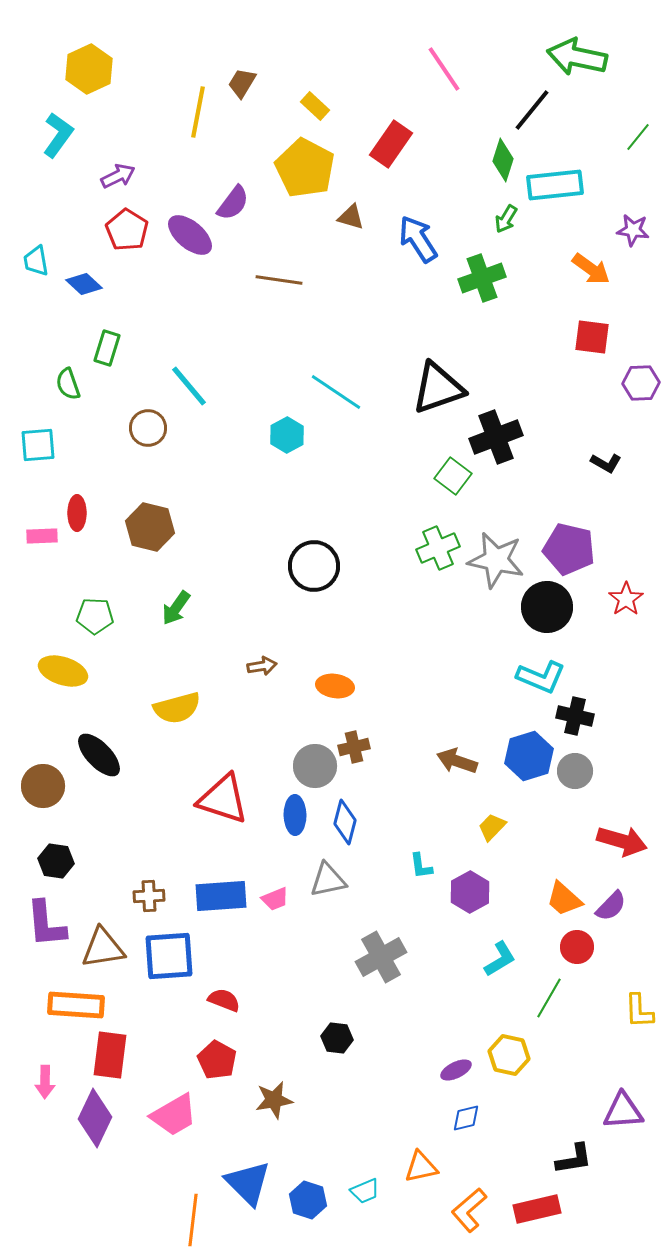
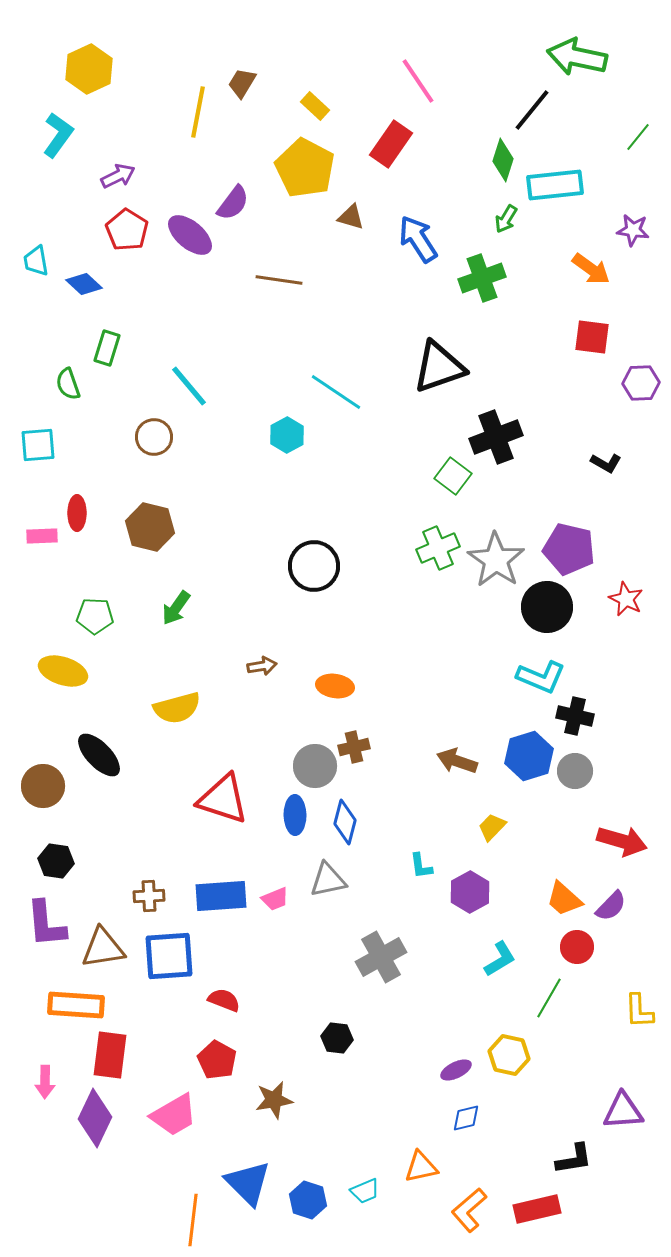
pink line at (444, 69): moved 26 px left, 12 px down
black triangle at (438, 388): moved 1 px right, 21 px up
brown circle at (148, 428): moved 6 px right, 9 px down
gray star at (496, 560): rotated 22 degrees clockwise
red star at (626, 599): rotated 12 degrees counterclockwise
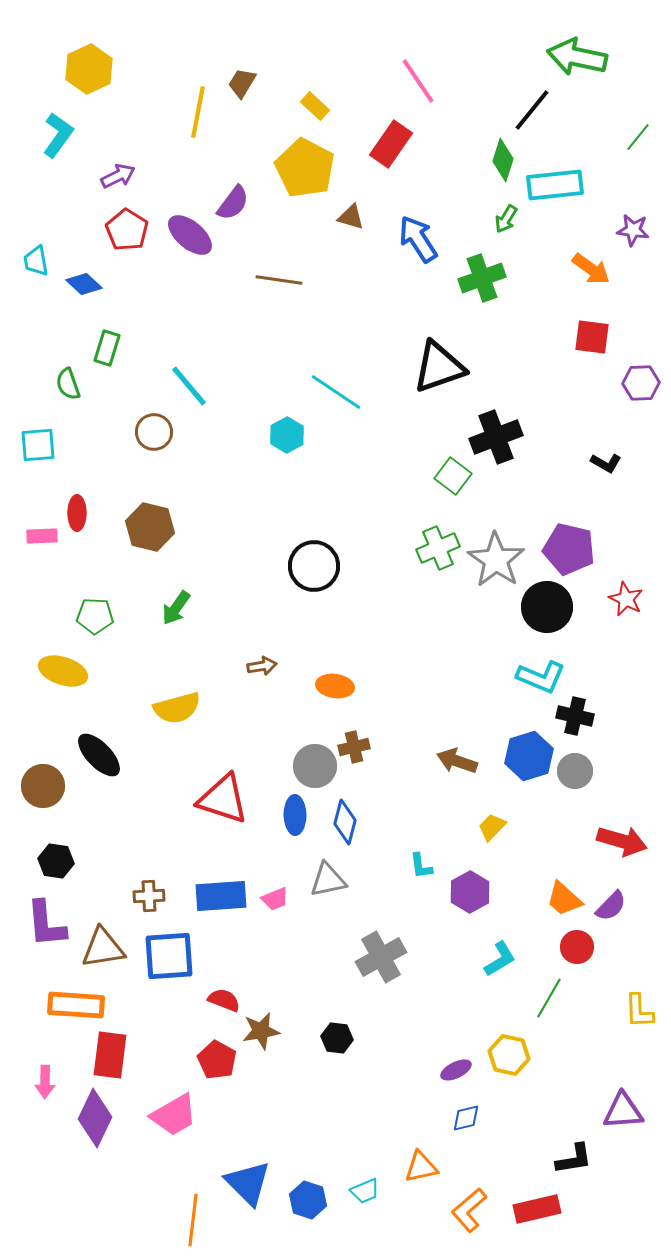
brown circle at (154, 437): moved 5 px up
brown star at (274, 1100): moved 13 px left, 69 px up
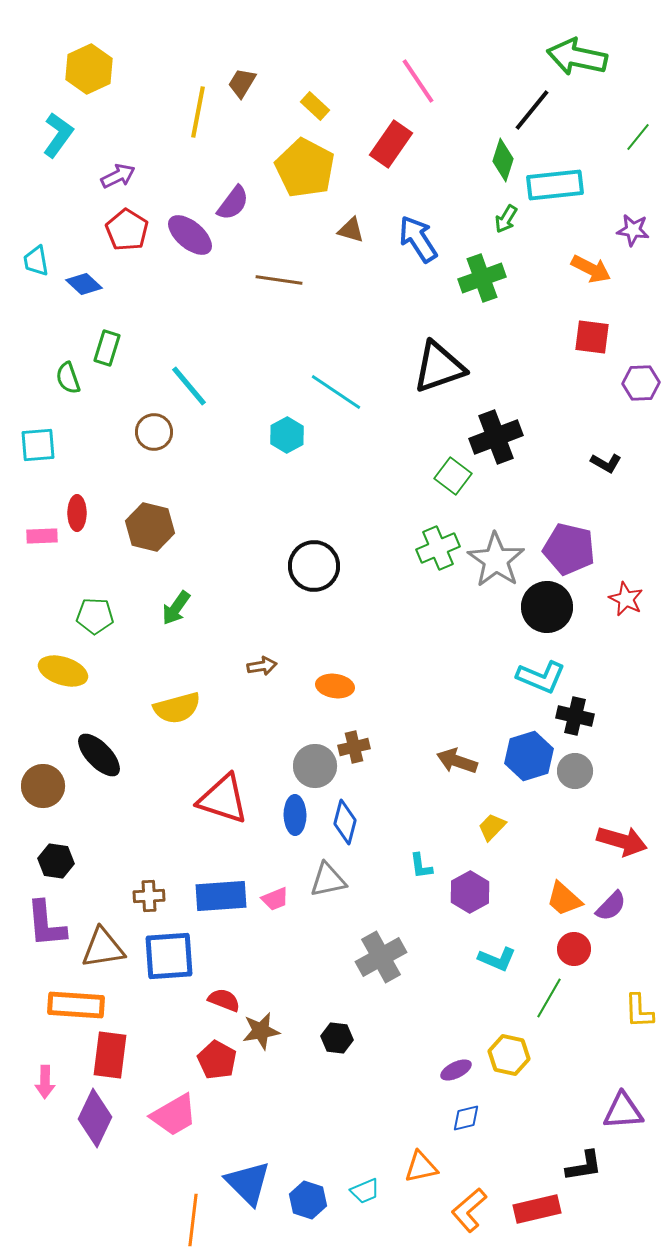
brown triangle at (351, 217): moved 13 px down
orange arrow at (591, 269): rotated 9 degrees counterclockwise
green semicircle at (68, 384): moved 6 px up
red circle at (577, 947): moved 3 px left, 2 px down
cyan L-shape at (500, 959): moved 3 px left; rotated 54 degrees clockwise
black L-shape at (574, 1159): moved 10 px right, 7 px down
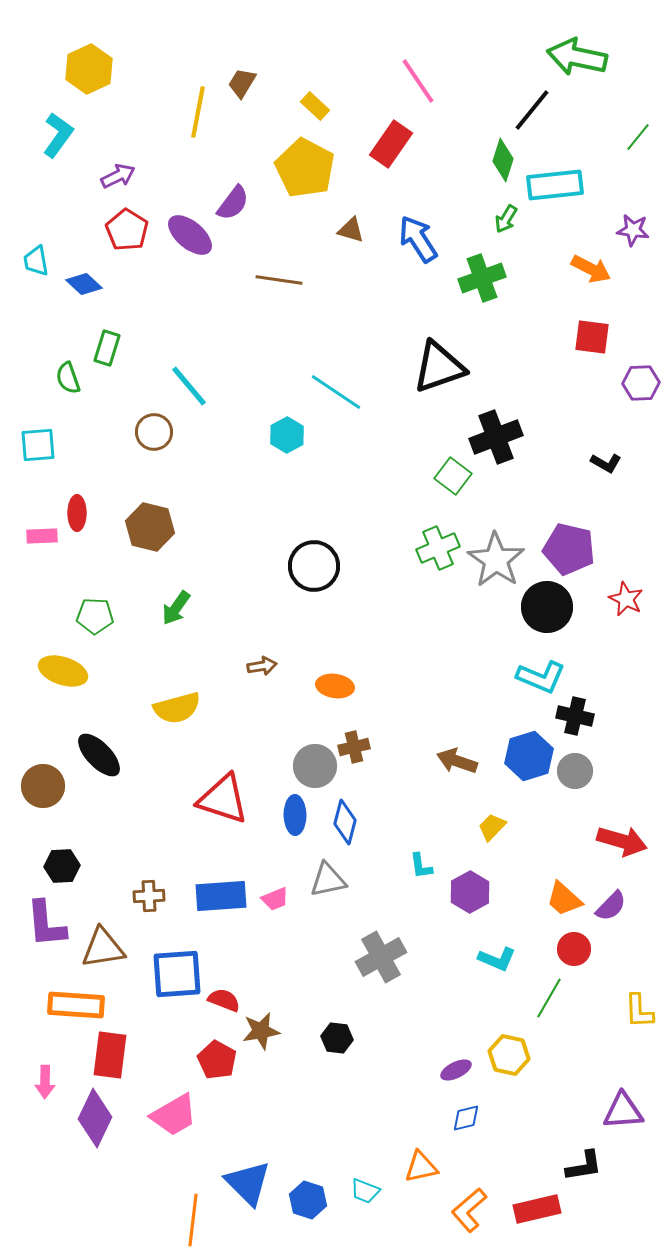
black hexagon at (56, 861): moved 6 px right, 5 px down; rotated 12 degrees counterclockwise
blue square at (169, 956): moved 8 px right, 18 px down
cyan trapezoid at (365, 1191): rotated 44 degrees clockwise
